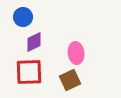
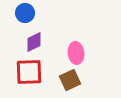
blue circle: moved 2 px right, 4 px up
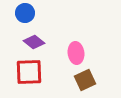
purple diamond: rotated 65 degrees clockwise
brown square: moved 15 px right
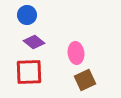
blue circle: moved 2 px right, 2 px down
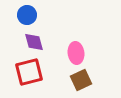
purple diamond: rotated 35 degrees clockwise
red square: rotated 12 degrees counterclockwise
brown square: moved 4 px left
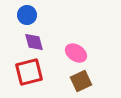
pink ellipse: rotated 50 degrees counterclockwise
brown square: moved 1 px down
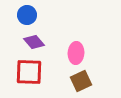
purple diamond: rotated 25 degrees counterclockwise
pink ellipse: rotated 60 degrees clockwise
red square: rotated 16 degrees clockwise
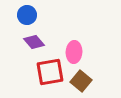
pink ellipse: moved 2 px left, 1 px up
red square: moved 21 px right; rotated 12 degrees counterclockwise
brown square: rotated 25 degrees counterclockwise
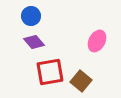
blue circle: moved 4 px right, 1 px down
pink ellipse: moved 23 px right, 11 px up; rotated 25 degrees clockwise
